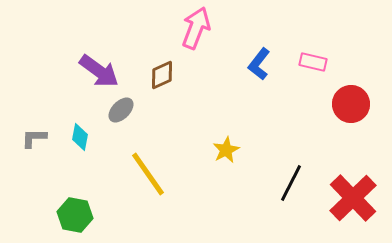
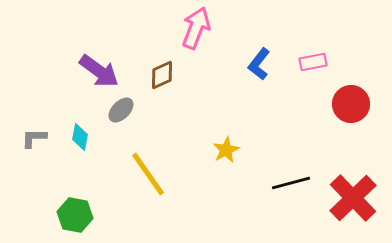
pink rectangle: rotated 24 degrees counterclockwise
black line: rotated 48 degrees clockwise
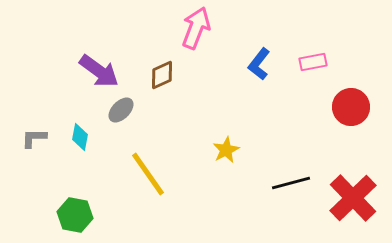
red circle: moved 3 px down
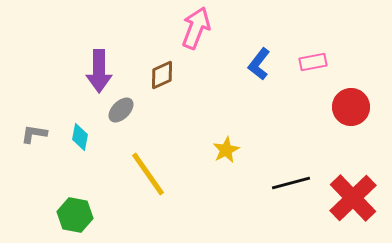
purple arrow: rotated 54 degrees clockwise
gray L-shape: moved 4 px up; rotated 8 degrees clockwise
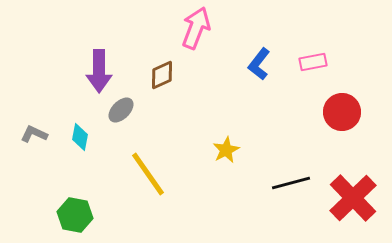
red circle: moved 9 px left, 5 px down
gray L-shape: rotated 16 degrees clockwise
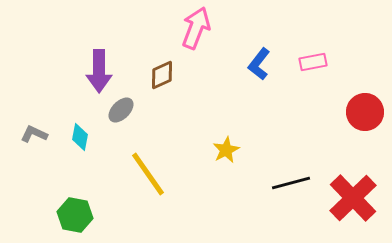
red circle: moved 23 px right
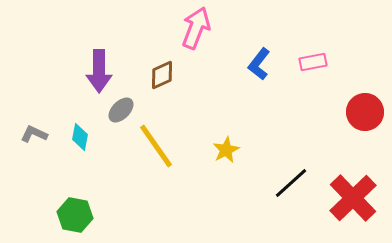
yellow line: moved 8 px right, 28 px up
black line: rotated 27 degrees counterclockwise
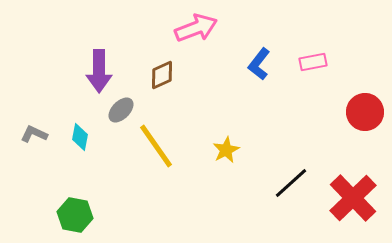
pink arrow: rotated 48 degrees clockwise
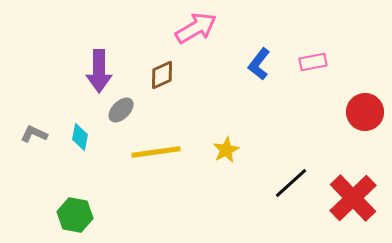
pink arrow: rotated 9 degrees counterclockwise
yellow line: moved 6 px down; rotated 63 degrees counterclockwise
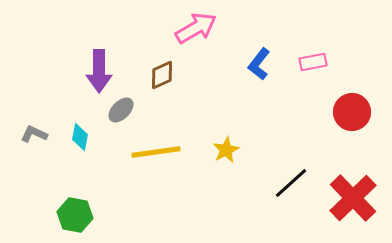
red circle: moved 13 px left
